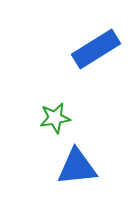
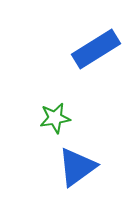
blue triangle: rotated 30 degrees counterclockwise
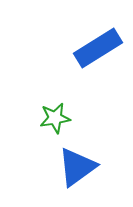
blue rectangle: moved 2 px right, 1 px up
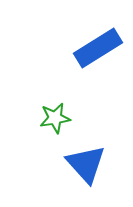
blue triangle: moved 9 px right, 3 px up; rotated 36 degrees counterclockwise
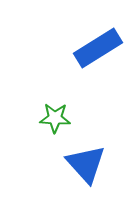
green star: rotated 12 degrees clockwise
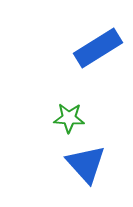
green star: moved 14 px right
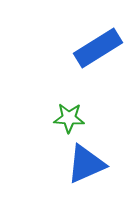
blue triangle: rotated 48 degrees clockwise
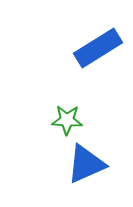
green star: moved 2 px left, 2 px down
